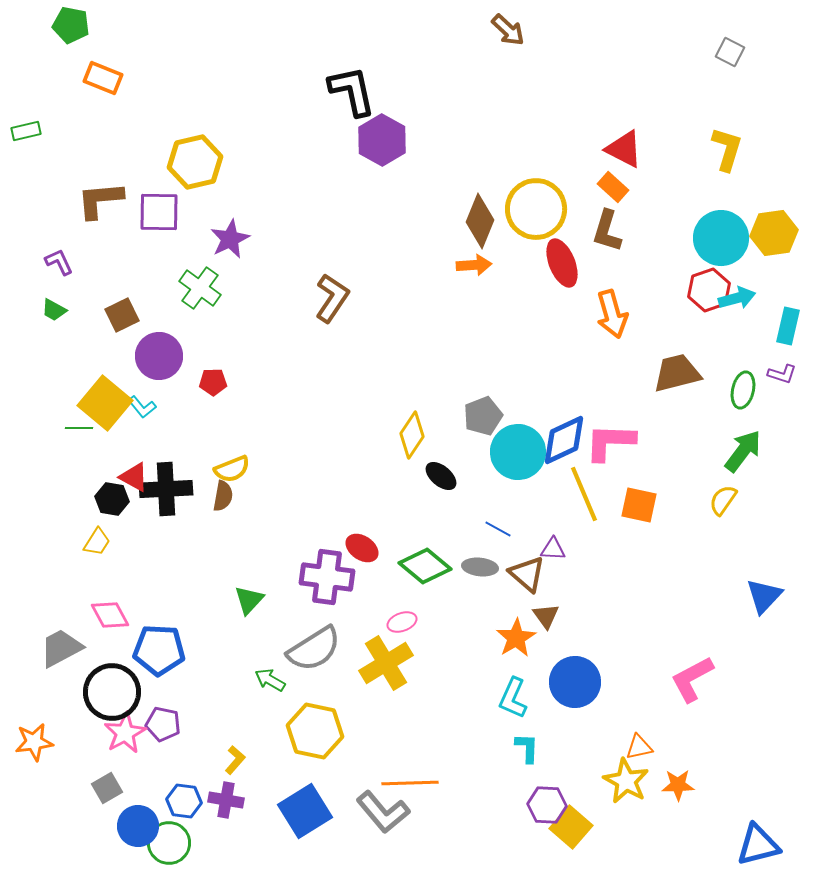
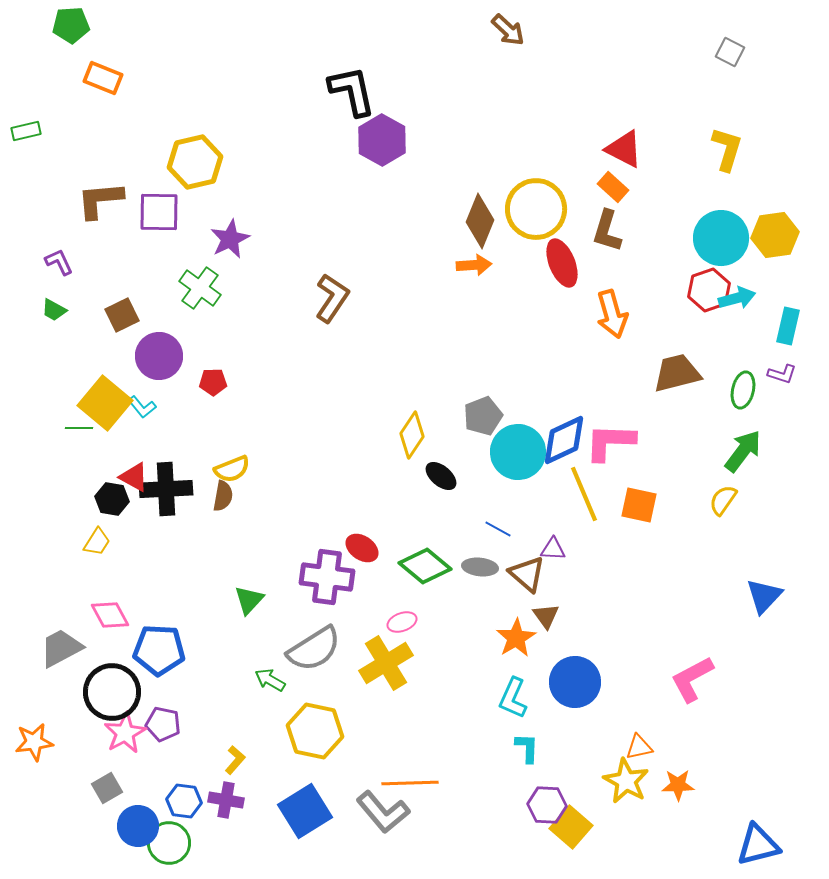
green pentagon at (71, 25): rotated 15 degrees counterclockwise
yellow hexagon at (774, 233): moved 1 px right, 2 px down
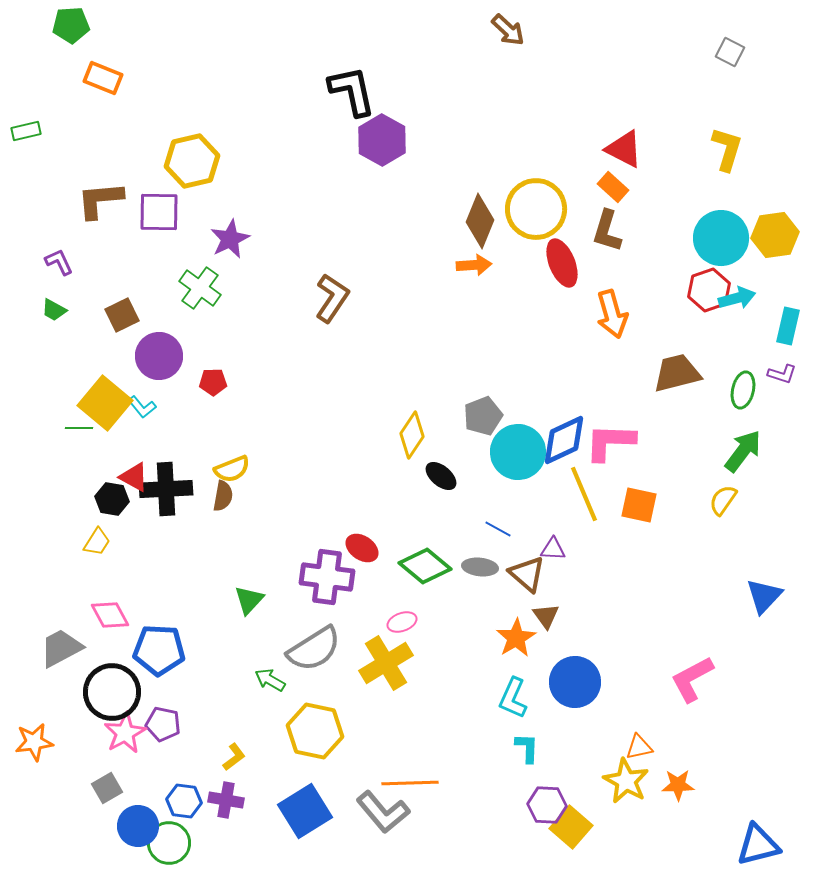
yellow hexagon at (195, 162): moved 3 px left, 1 px up
yellow L-shape at (235, 760): moved 1 px left, 3 px up; rotated 12 degrees clockwise
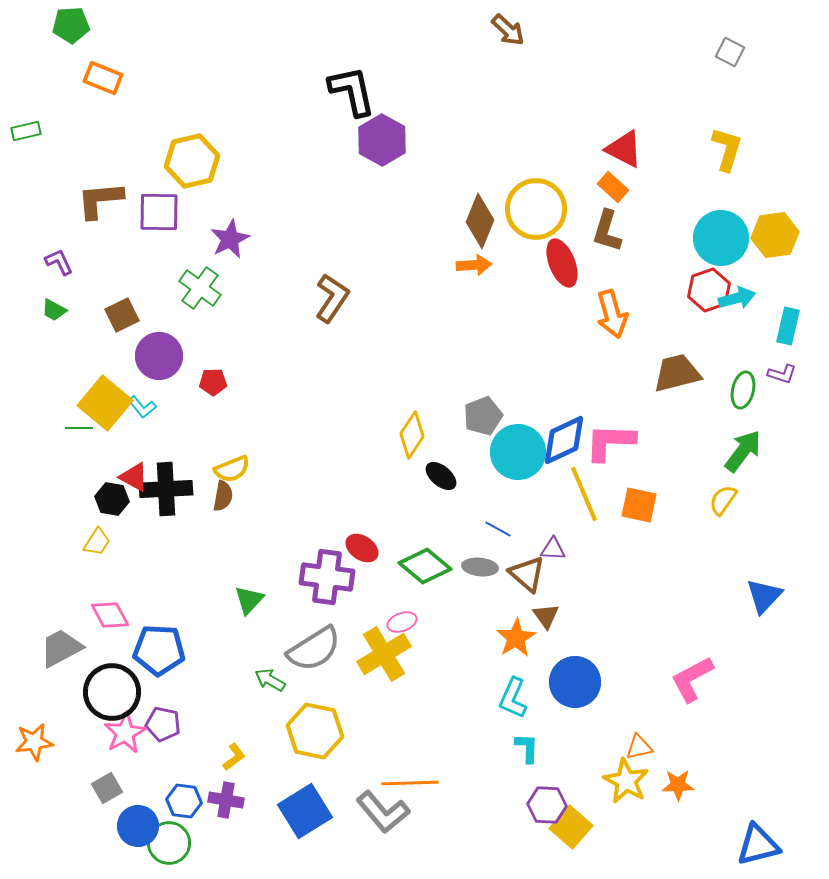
yellow cross at (386, 663): moved 2 px left, 9 px up
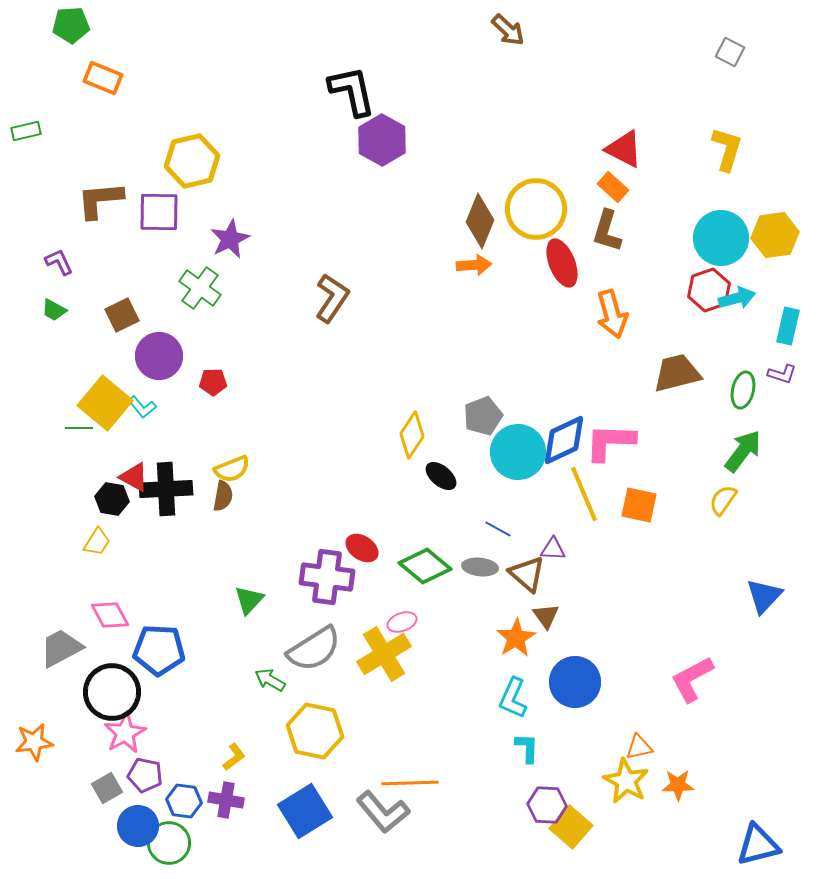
purple pentagon at (163, 724): moved 18 px left, 51 px down
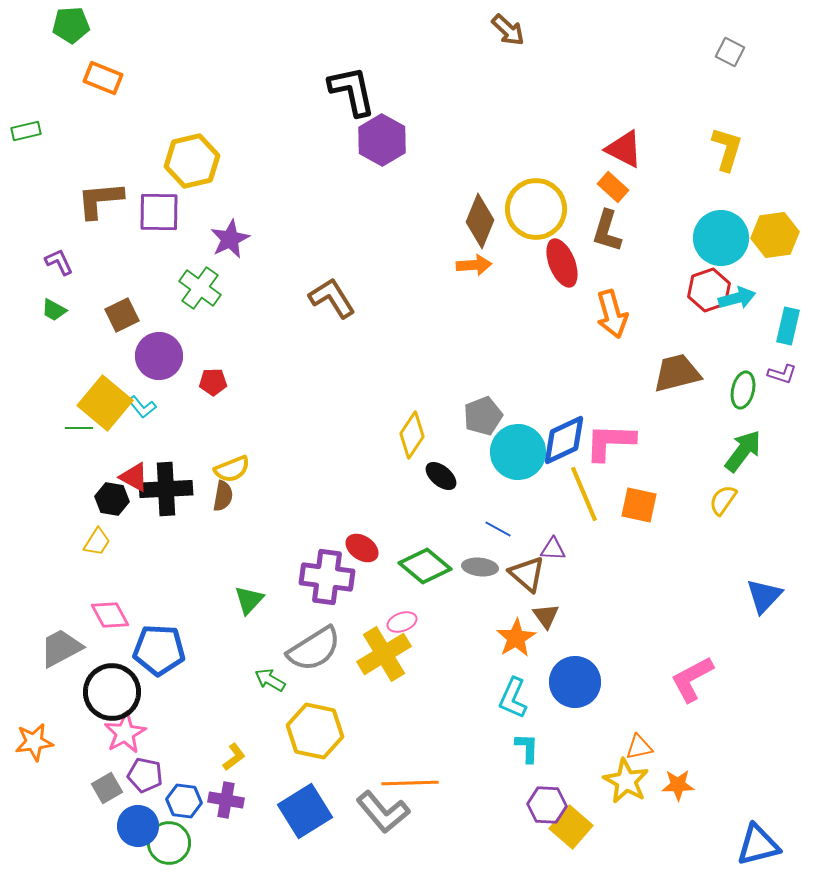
brown L-shape at (332, 298): rotated 66 degrees counterclockwise
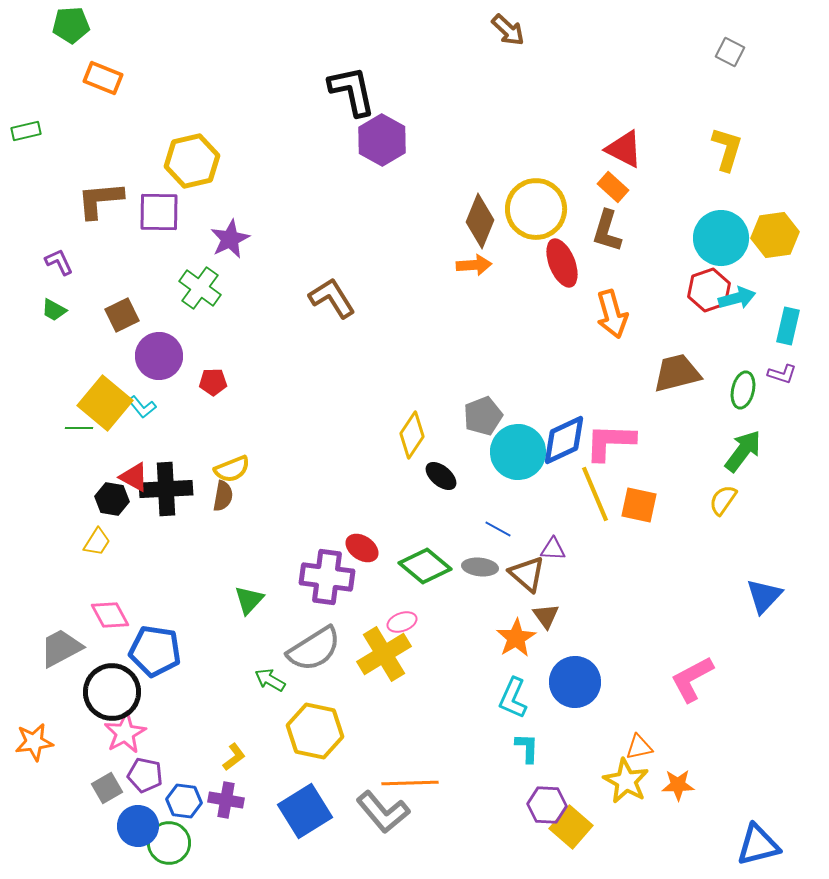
yellow line at (584, 494): moved 11 px right
blue pentagon at (159, 650): moved 4 px left, 1 px down; rotated 6 degrees clockwise
